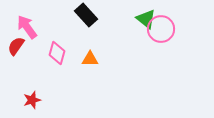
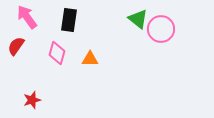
black rectangle: moved 17 px left, 5 px down; rotated 50 degrees clockwise
green triangle: moved 8 px left
pink arrow: moved 10 px up
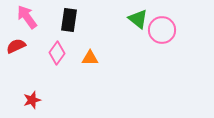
pink circle: moved 1 px right, 1 px down
red semicircle: rotated 30 degrees clockwise
pink diamond: rotated 20 degrees clockwise
orange triangle: moved 1 px up
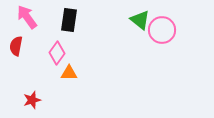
green triangle: moved 2 px right, 1 px down
red semicircle: rotated 54 degrees counterclockwise
orange triangle: moved 21 px left, 15 px down
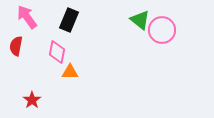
black rectangle: rotated 15 degrees clockwise
pink diamond: moved 1 px up; rotated 25 degrees counterclockwise
orange triangle: moved 1 px right, 1 px up
red star: rotated 18 degrees counterclockwise
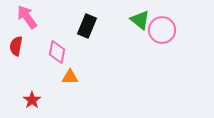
black rectangle: moved 18 px right, 6 px down
orange triangle: moved 5 px down
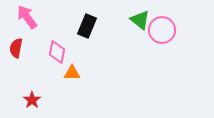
red semicircle: moved 2 px down
orange triangle: moved 2 px right, 4 px up
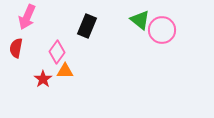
pink arrow: rotated 120 degrees counterclockwise
pink diamond: rotated 25 degrees clockwise
orange triangle: moved 7 px left, 2 px up
red star: moved 11 px right, 21 px up
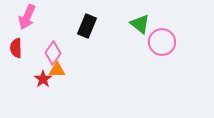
green triangle: moved 4 px down
pink circle: moved 12 px down
red semicircle: rotated 12 degrees counterclockwise
pink diamond: moved 4 px left, 1 px down
orange triangle: moved 8 px left, 1 px up
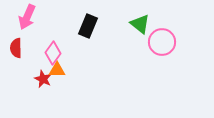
black rectangle: moved 1 px right
red star: rotated 12 degrees counterclockwise
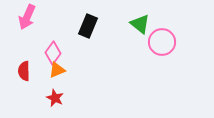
red semicircle: moved 8 px right, 23 px down
orange triangle: rotated 24 degrees counterclockwise
red star: moved 12 px right, 19 px down
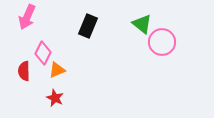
green triangle: moved 2 px right
pink diamond: moved 10 px left; rotated 10 degrees counterclockwise
